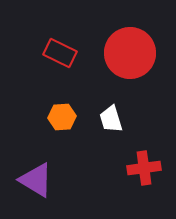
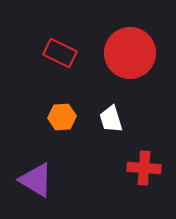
red cross: rotated 12 degrees clockwise
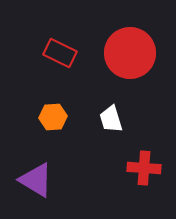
orange hexagon: moved 9 px left
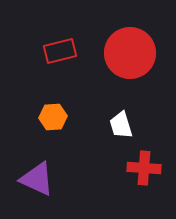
red rectangle: moved 2 px up; rotated 40 degrees counterclockwise
white trapezoid: moved 10 px right, 6 px down
purple triangle: moved 1 px right, 1 px up; rotated 6 degrees counterclockwise
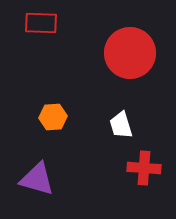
red rectangle: moved 19 px left, 28 px up; rotated 16 degrees clockwise
purple triangle: rotated 9 degrees counterclockwise
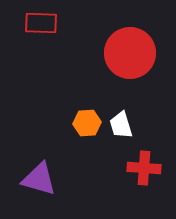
orange hexagon: moved 34 px right, 6 px down
purple triangle: moved 2 px right
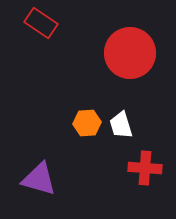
red rectangle: rotated 32 degrees clockwise
red cross: moved 1 px right
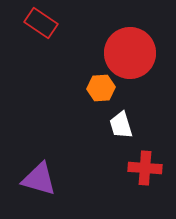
orange hexagon: moved 14 px right, 35 px up
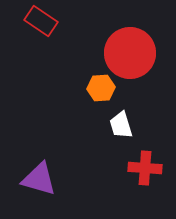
red rectangle: moved 2 px up
